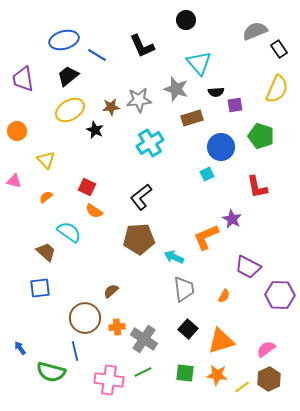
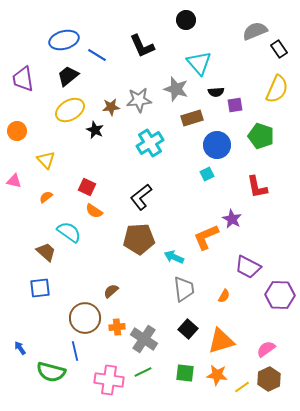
blue circle at (221, 147): moved 4 px left, 2 px up
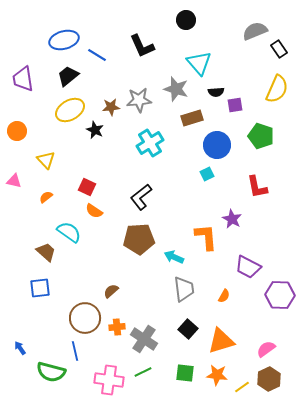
orange L-shape at (206, 237): rotated 108 degrees clockwise
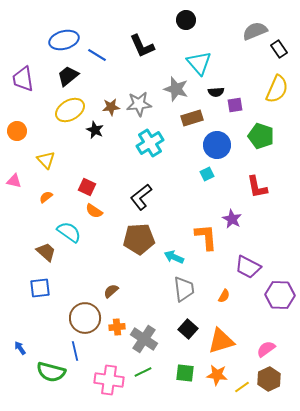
gray star at (139, 100): moved 4 px down
